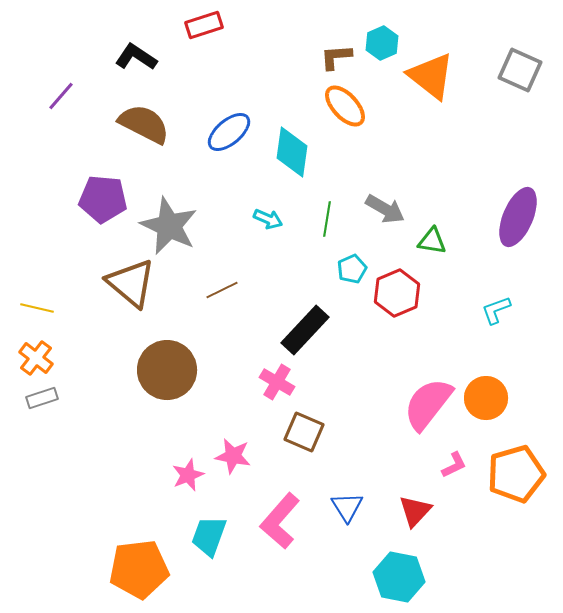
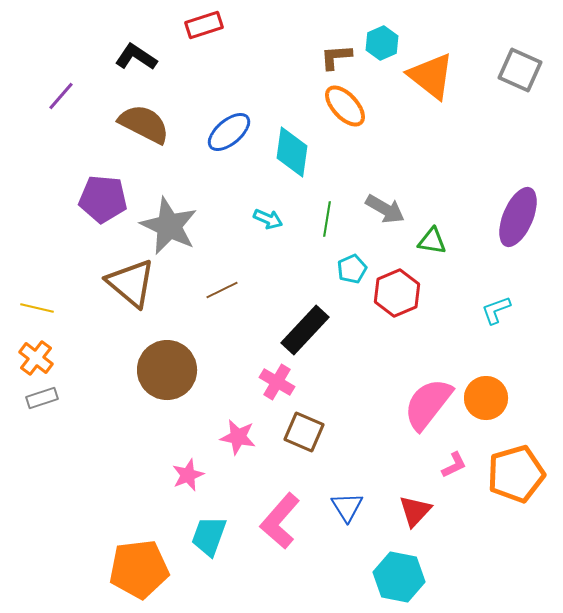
pink star at (233, 456): moved 5 px right, 19 px up
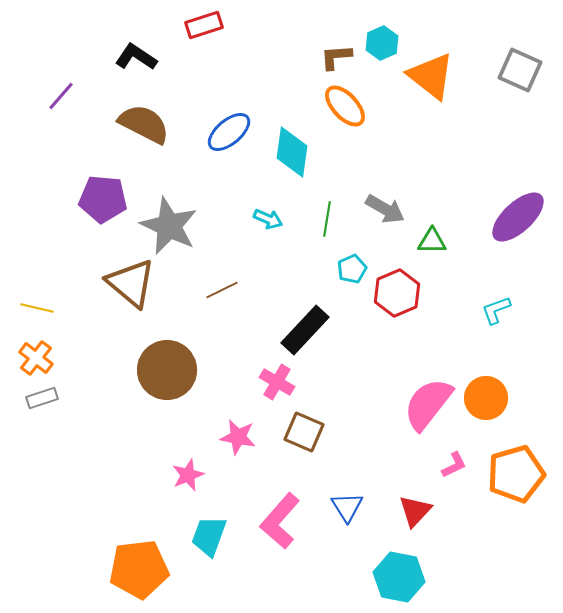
purple ellipse at (518, 217): rotated 24 degrees clockwise
green triangle at (432, 241): rotated 8 degrees counterclockwise
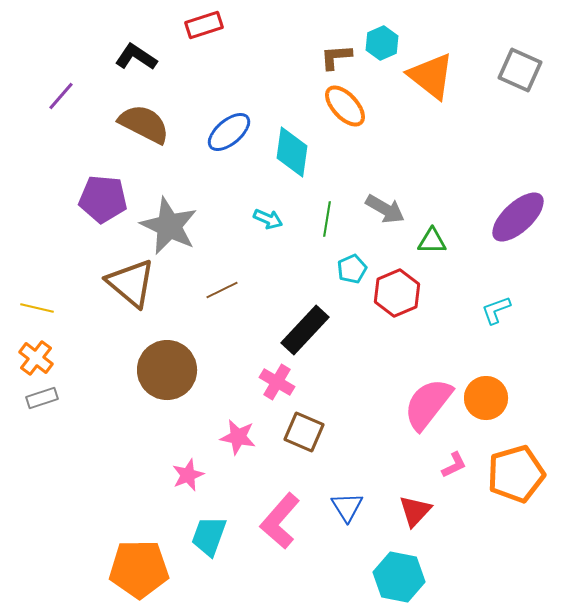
orange pentagon at (139, 569): rotated 6 degrees clockwise
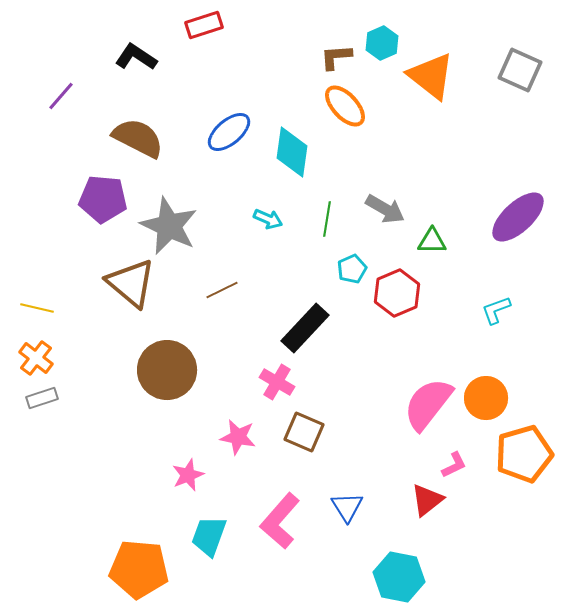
brown semicircle at (144, 124): moved 6 px left, 14 px down
black rectangle at (305, 330): moved 2 px up
orange pentagon at (516, 474): moved 8 px right, 20 px up
red triangle at (415, 511): moved 12 px right, 11 px up; rotated 9 degrees clockwise
orange pentagon at (139, 569): rotated 6 degrees clockwise
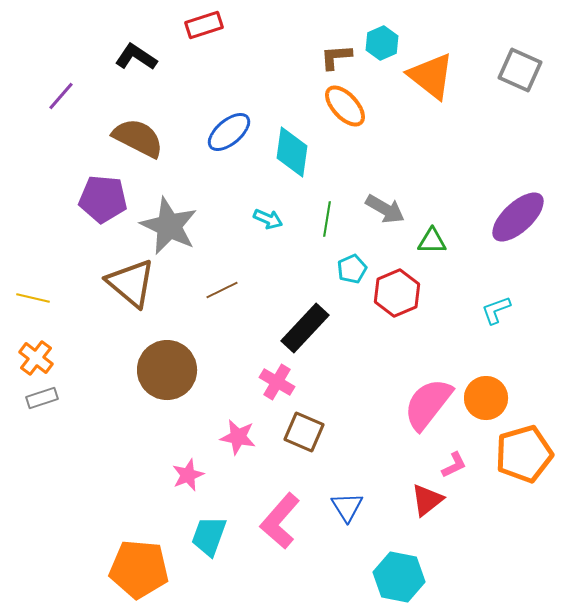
yellow line at (37, 308): moved 4 px left, 10 px up
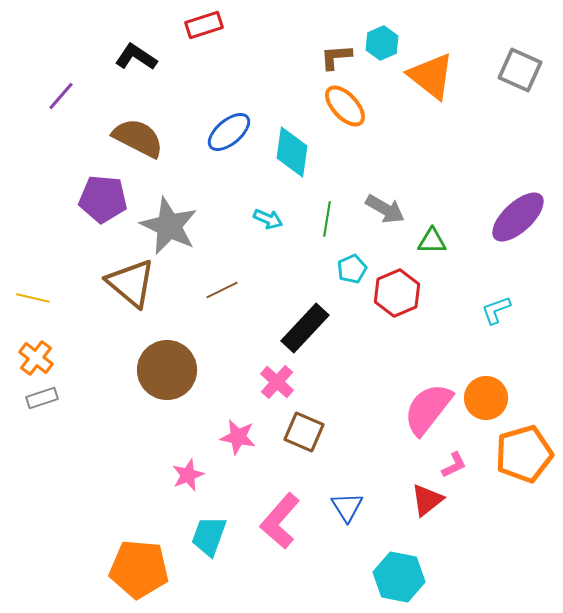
pink cross at (277, 382): rotated 12 degrees clockwise
pink semicircle at (428, 404): moved 5 px down
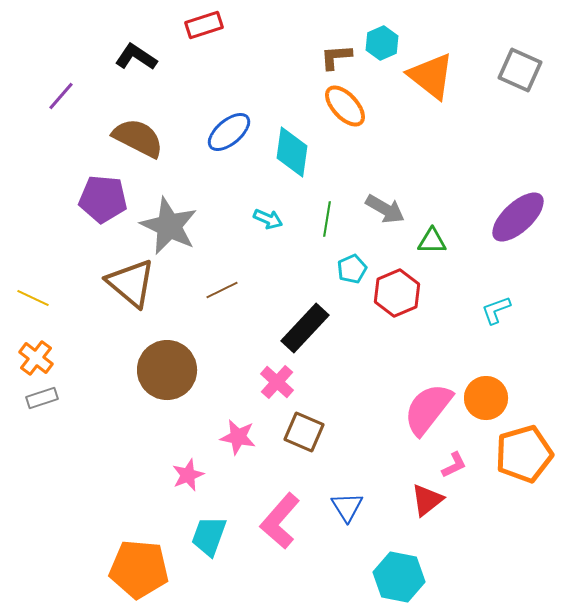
yellow line at (33, 298): rotated 12 degrees clockwise
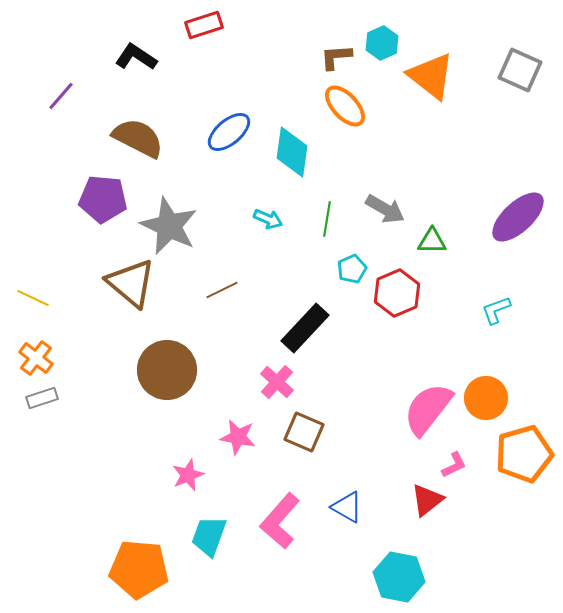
blue triangle at (347, 507): rotated 28 degrees counterclockwise
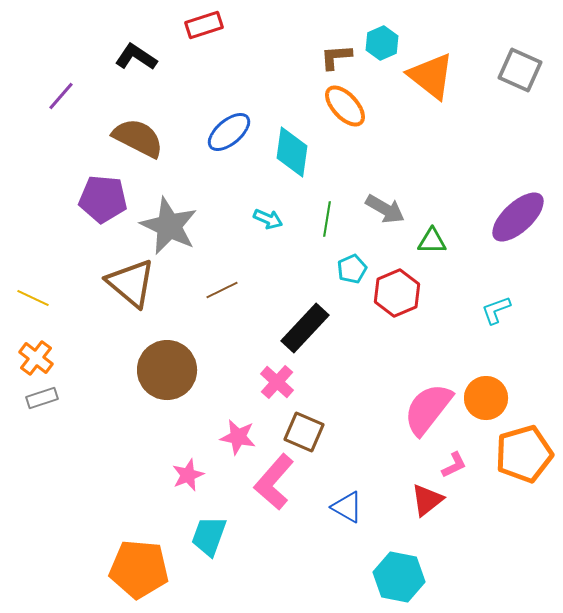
pink L-shape at (280, 521): moved 6 px left, 39 px up
